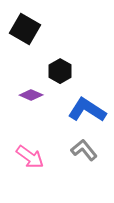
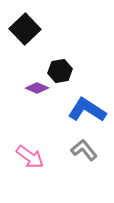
black square: rotated 16 degrees clockwise
black hexagon: rotated 20 degrees clockwise
purple diamond: moved 6 px right, 7 px up
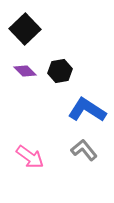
purple diamond: moved 12 px left, 17 px up; rotated 20 degrees clockwise
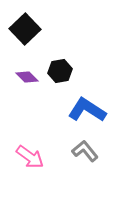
purple diamond: moved 2 px right, 6 px down
gray L-shape: moved 1 px right, 1 px down
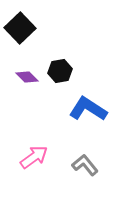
black square: moved 5 px left, 1 px up
blue L-shape: moved 1 px right, 1 px up
gray L-shape: moved 14 px down
pink arrow: moved 4 px right; rotated 72 degrees counterclockwise
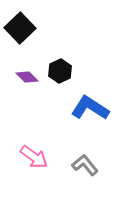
black hexagon: rotated 15 degrees counterclockwise
blue L-shape: moved 2 px right, 1 px up
pink arrow: rotated 72 degrees clockwise
